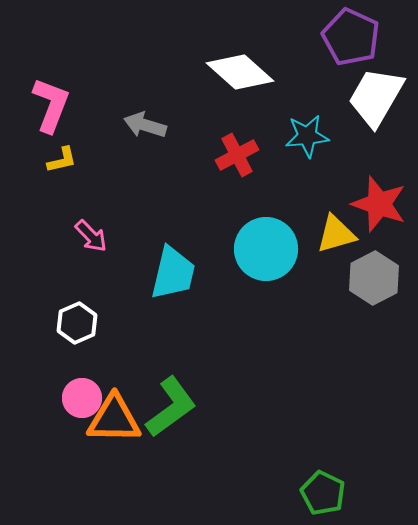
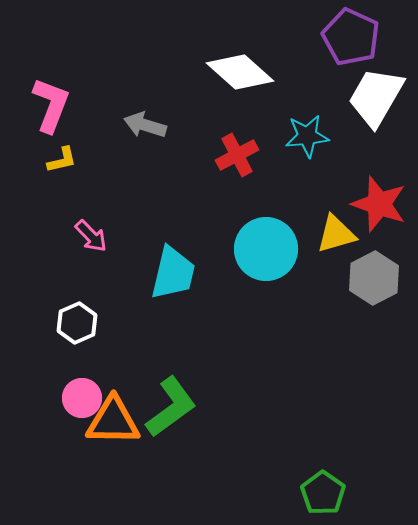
orange triangle: moved 1 px left, 2 px down
green pentagon: rotated 9 degrees clockwise
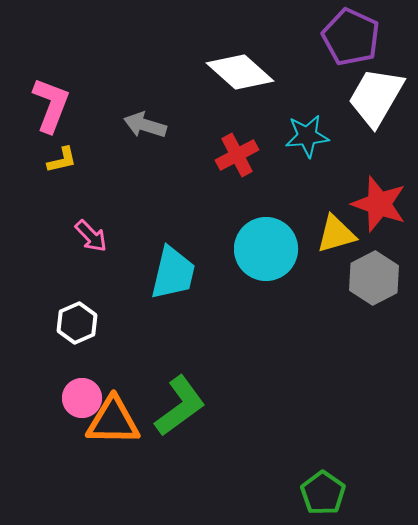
green L-shape: moved 9 px right, 1 px up
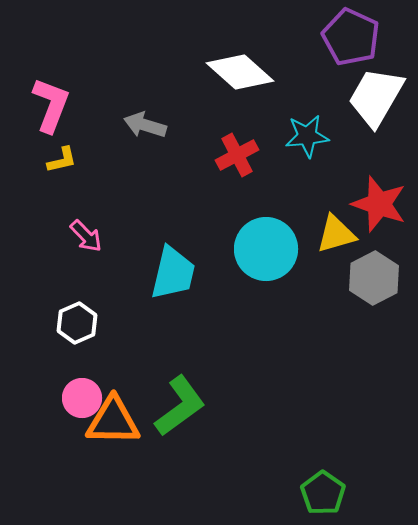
pink arrow: moved 5 px left
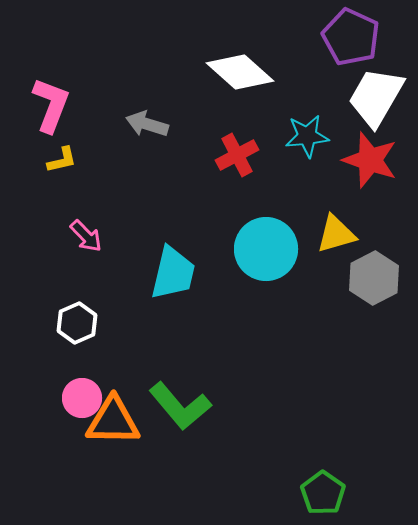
gray arrow: moved 2 px right, 1 px up
red star: moved 9 px left, 44 px up
green L-shape: rotated 86 degrees clockwise
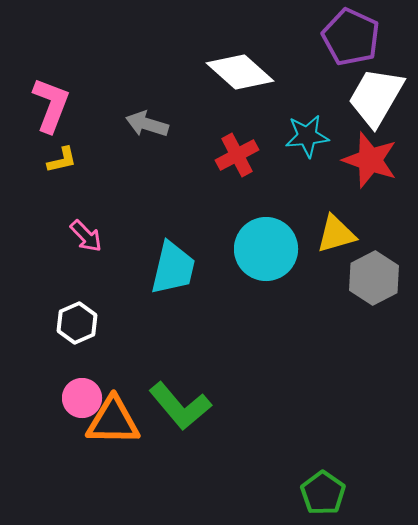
cyan trapezoid: moved 5 px up
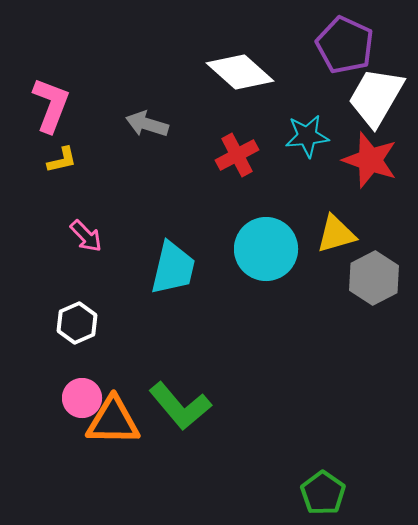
purple pentagon: moved 6 px left, 8 px down
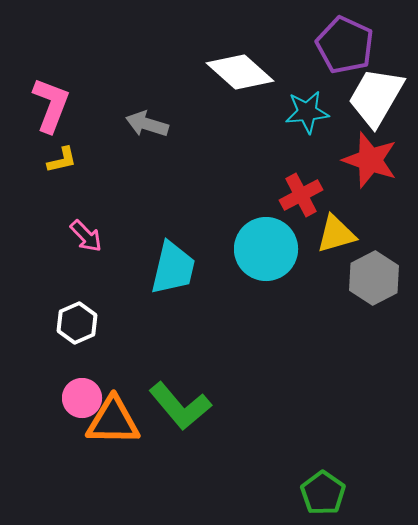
cyan star: moved 24 px up
red cross: moved 64 px right, 40 px down
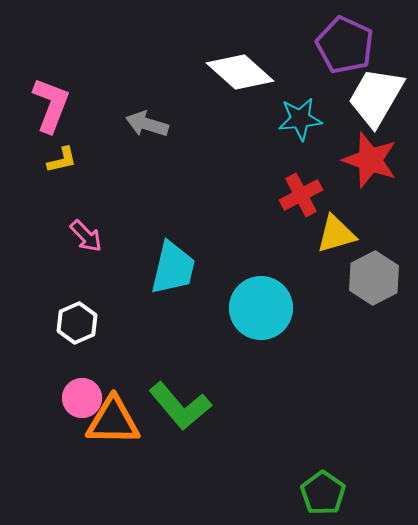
cyan star: moved 7 px left, 7 px down
cyan circle: moved 5 px left, 59 px down
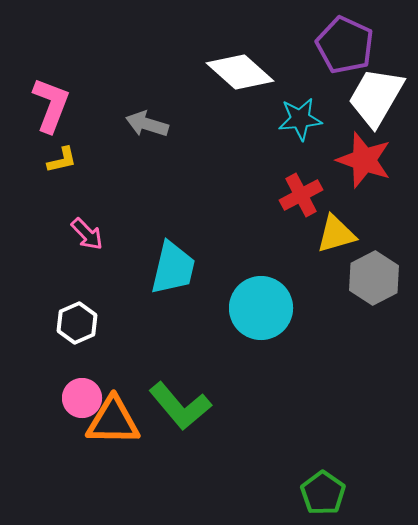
red star: moved 6 px left
pink arrow: moved 1 px right, 2 px up
